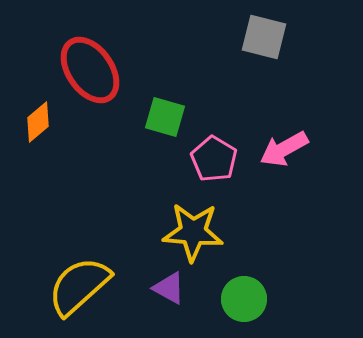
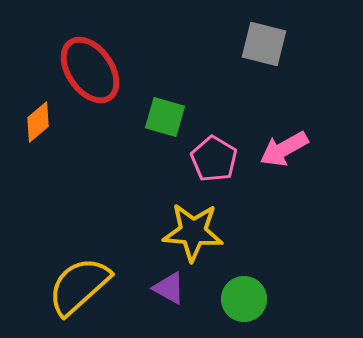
gray square: moved 7 px down
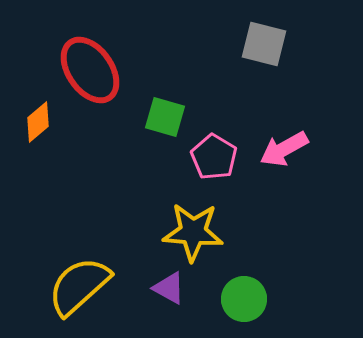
pink pentagon: moved 2 px up
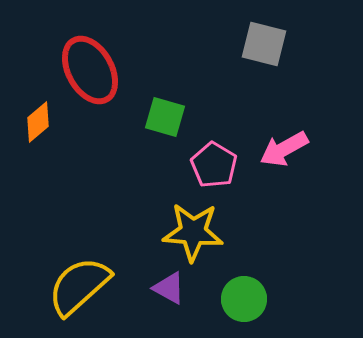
red ellipse: rotated 6 degrees clockwise
pink pentagon: moved 8 px down
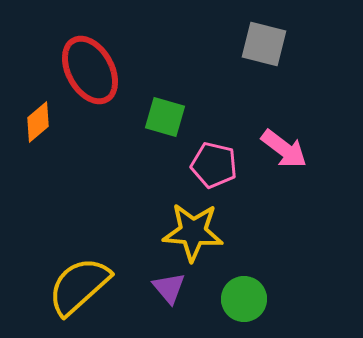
pink arrow: rotated 114 degrees counterclockwise
pink pentagon: rotated 18 degrees counterclockwise
purple triangle: rotated 21 degrees clockwise
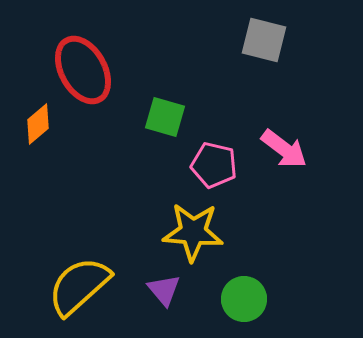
gray square: moved 4 px up
red ellipse: moved 7 px left
orange diamond: moved 2 px down
purple triangle: moved 5 px left, 2 px down
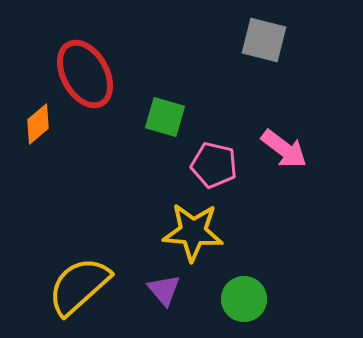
red ellipse: moved 2 px right, 4 px down
